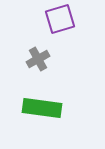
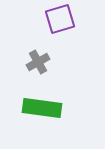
gray cross: moved 3 px down
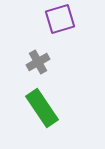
green rectangle: rotated 48 degrees clockwise
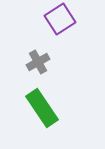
purple square: rotated 16 degrees counterclockwise
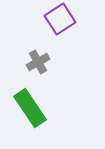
green rectangle: moved 12 px left
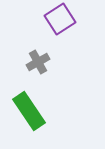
green rectangle: moved 1 px left, 3 px down
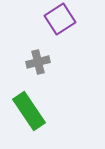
gray cross: rotated 15 degrees clockwise
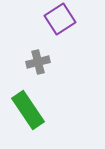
green rectangle: moved 1 px left, 1 px up
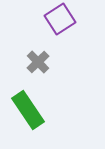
gray cross: rotated 30 degrees counterclockwise
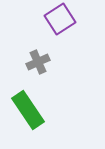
gray cross: rotated 20 degrees clockwise
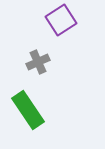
purple square: moved 1 px right, 1 px down
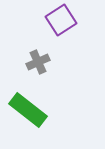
green rectangle: rotated 18 degrees counterclockwise
